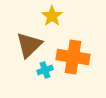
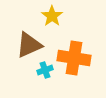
brown triangle: rotated 20 degrees clockwise
orange cross: moved 1 px right, 1 px down
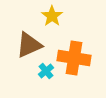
cyan cross: moved 1 px right, 1 px down; rotated 21 degrees counterclockwise
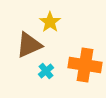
yellow star: moved 2 px left, 6 px down
orange cross: moved 11 px right, 7 px down
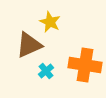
yellow star: rotated 10 degrees counterclockwise
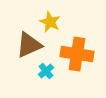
orange cross: moved 8 px left, 11 px up
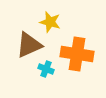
yellow star: rotated 10 degrees counterclockwise
cyan cross: moved 2 px up; rotated 28 degrees counterclockwise
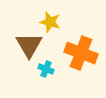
brown triangle: rotated 36 degrees counterclockwise
orange cross: moved 4 px right, 1 px up; rotated 12 degrees clockwise
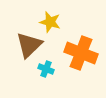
brown triangle: rotated 16 degrees clockwise
